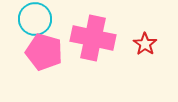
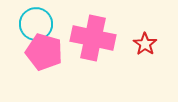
cyan circle: moved 1 px right, 5 px down
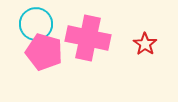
pink cross: moved 5 px left
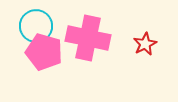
cyan circle: moved 2 px down
red star: rotated 10 degrees clockwise
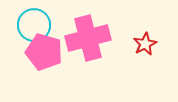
cyan circle: moved 2 px left, 1 px up
pink cross: rotated 27 degrees counterclockwise
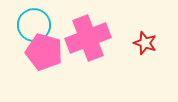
pink cross: rotated 6 degrees counterclockwise
red star: moved 1 px up; rotated 25 degrees counterclockwise
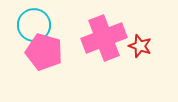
pink cross: moved 16 px right
red star: moved 5 px left, 3 px down
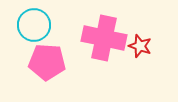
pink cross: rotated 33 degrees clockwise
pink pentagon: moved 3 px right, 10 px down; rotated 12 degrees counterclockwise
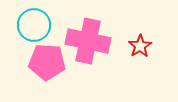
pink cross: moved 16 px left, 3 px down
red star: rotated 20 degrees clockwise
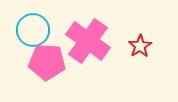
cyan circle: moved 1 px left, 5 px down
pink cross: rotated 24 degrees clockwise
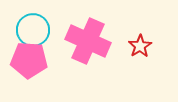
pink cross: rotated 12 degrees counterclockwise
pink pentagon: moved 18 px left, 2 px up
